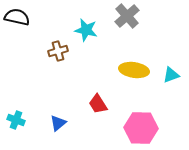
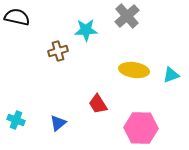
cyan star: rotated 15 degrees counterclockwise
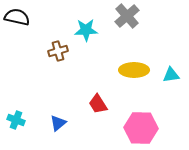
yellow ellipse: rotated 8 degrees counterclockwise
cyan triangle: rotated 12 degrees clockwise
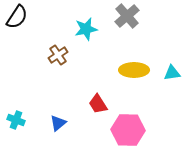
black semicircle: rotated 110 degrees clockwise
cyan star: moved 1 px up; rotated 10 degrees counterclockwise
brown cross: moved 4 px down; rotated 18 degrees counterclockwise
cyan triangle: moved 1 px right, 2 px up
pink hexagon: moved 13 px left, 2 px down
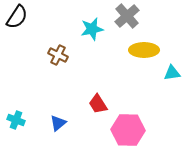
cyan star: moved 6 px right
brown cross: rotated 30 degrees counterclockwise
yellow ellipse: moved 10 px right, 20 px up
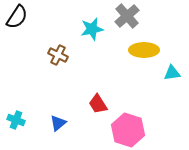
pink hexagon: rotated 16 degrees clockwise
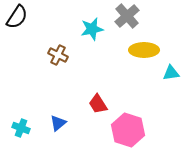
cyan triangle: moved 1 px left
cyan cross: moved 5 px right, 8 px down
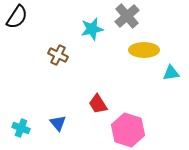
blue triangle: rotated 30 degrees counterclockwise
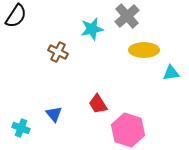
black semicircle: moved 1 px left, 1 px up
brown cross: moved 3 px up
blue triangle: moved 4 px left, 9 px up
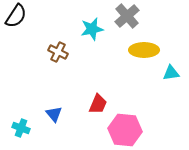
red trapezoid: rotated 125 degrees counterclockwise
pink hexagon: moved 3 px left; rotated 12 degrees counterclockwise
